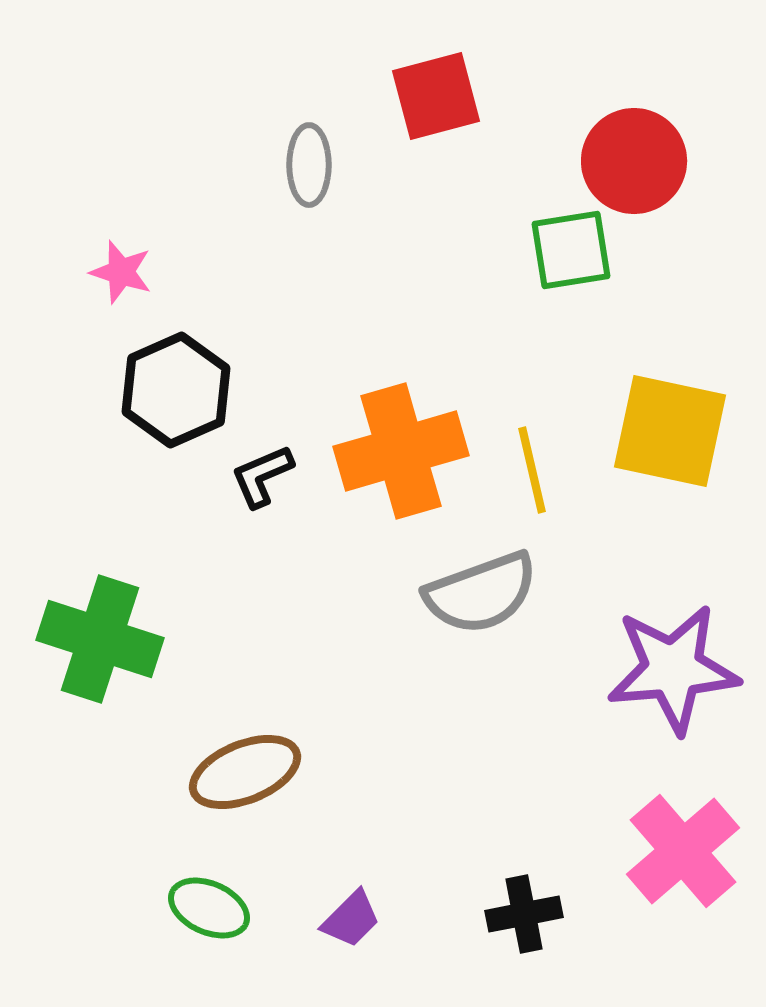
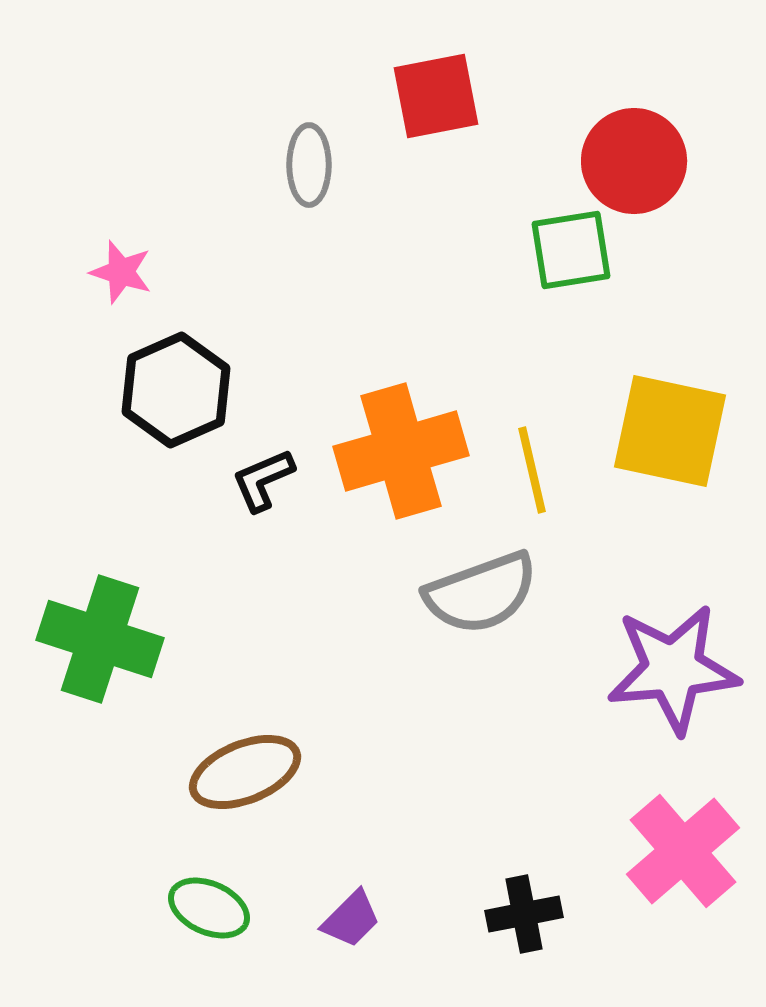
red square: rotated 4 degrees clockwise
black L-shape: moved 1 px right, 4 px down
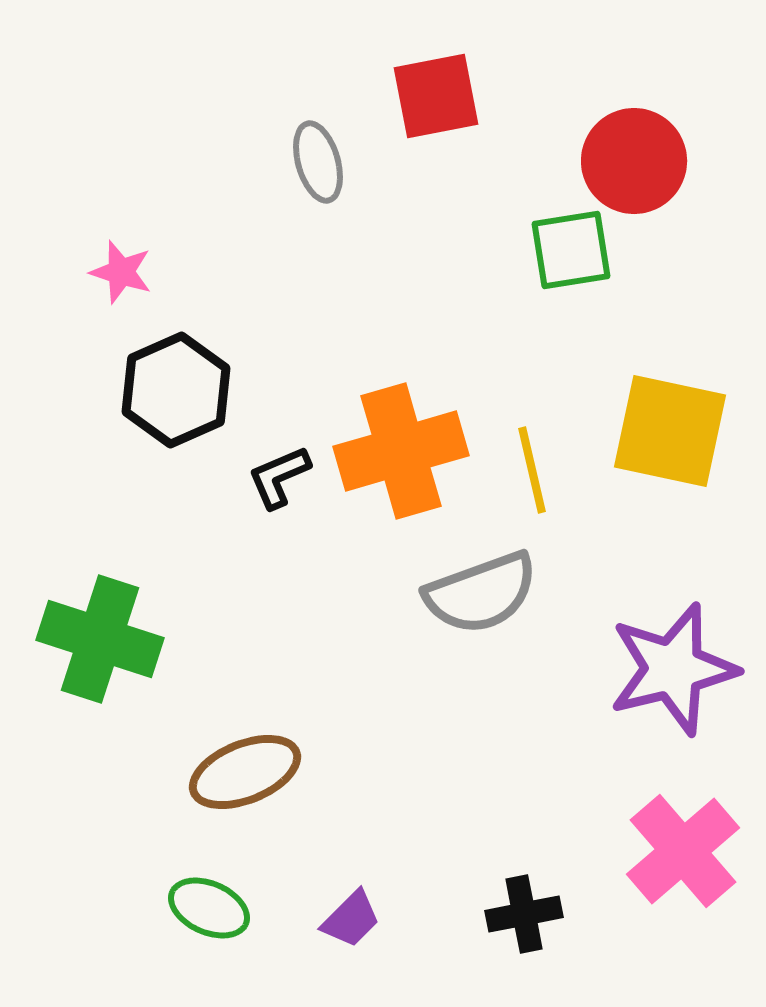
gray ellipse: moved 9 px right, 3 px up; rotated 16 degrees counterclockwise
black L-shape: moved 16 px right, 3 px up
purple star: rotated 9 degrees counterclockwise
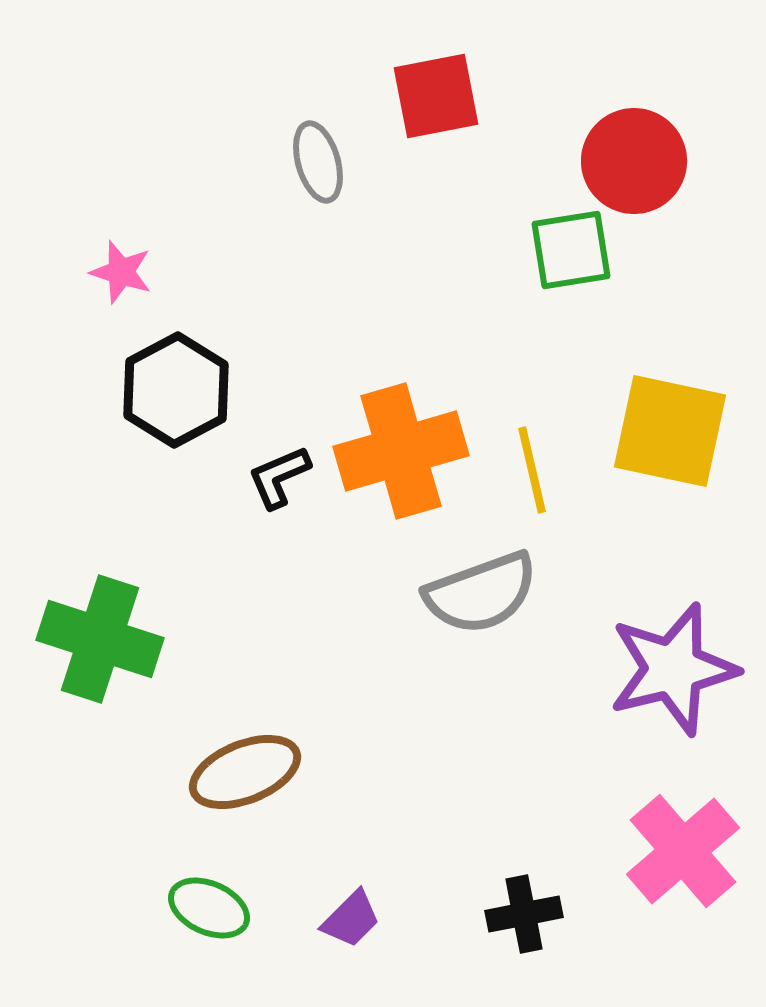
black hexagon: rotated 4 degrees counterclockwise
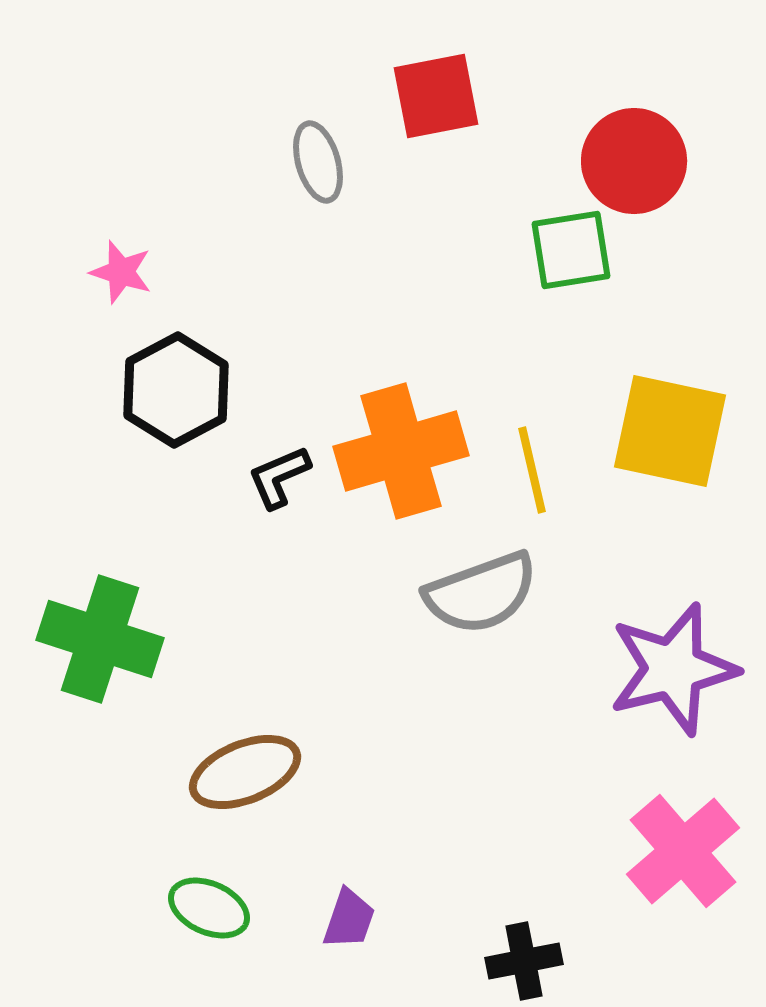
black cross: moved 47 px down
purple trapezoid: moved 2 px left; rotated 26 degrees counterclockwise
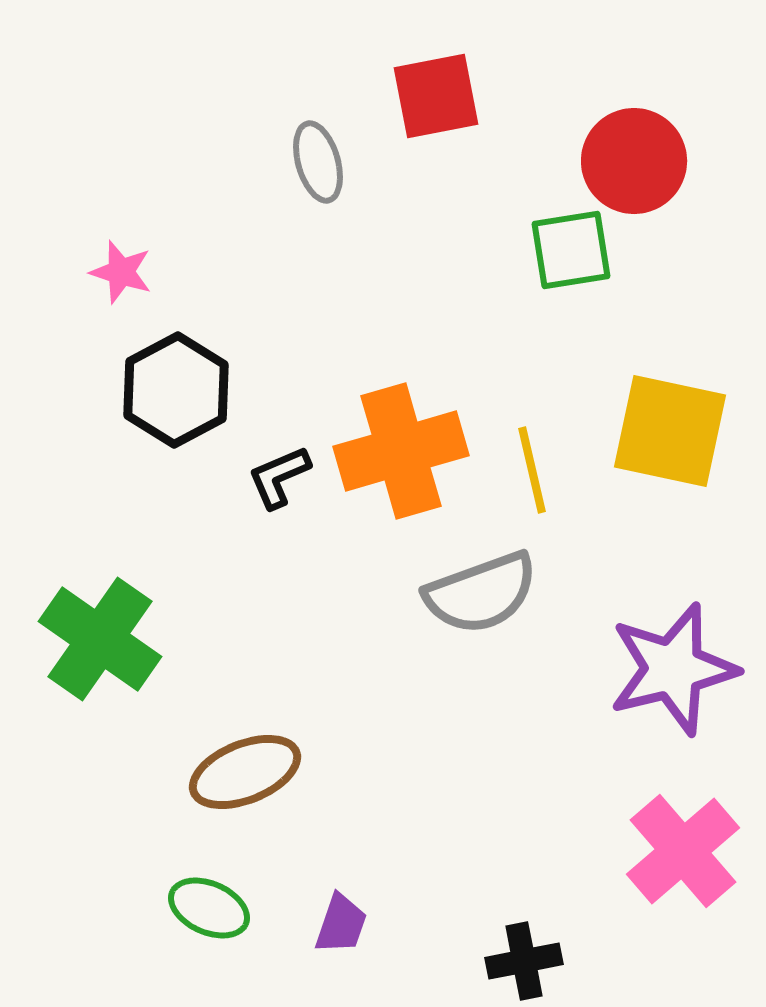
green cross: rotated 17 degrees clockwise
purple trapezoid: moved 8 px left, 5 px down
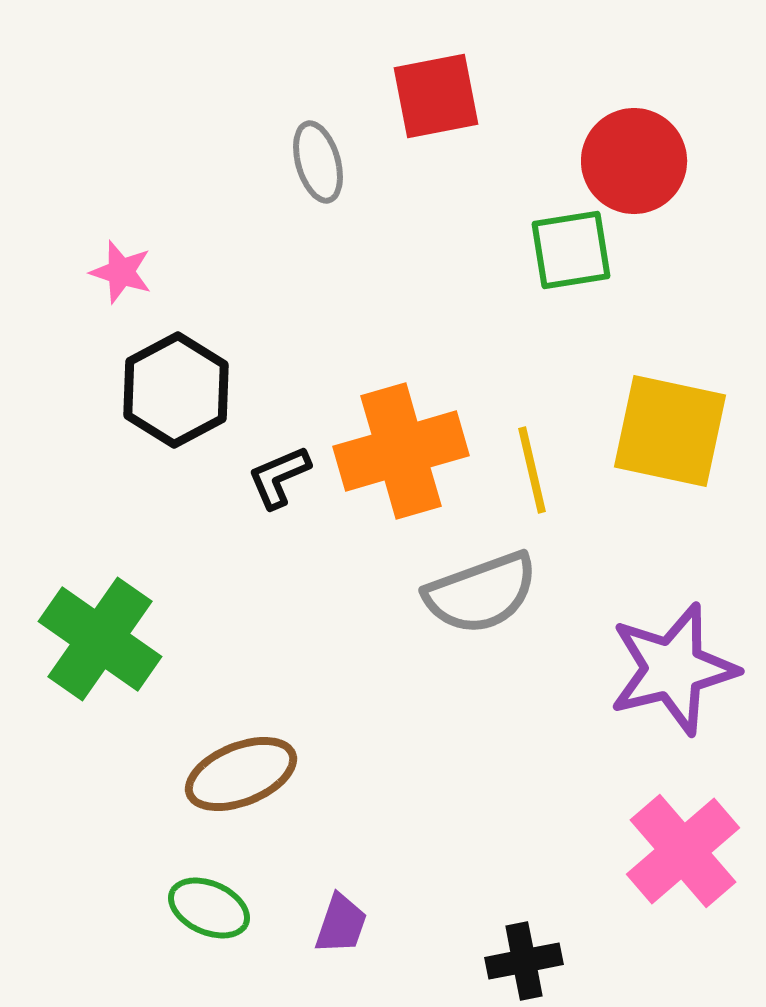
brown ellipse: moved 4 px left, 2 px down
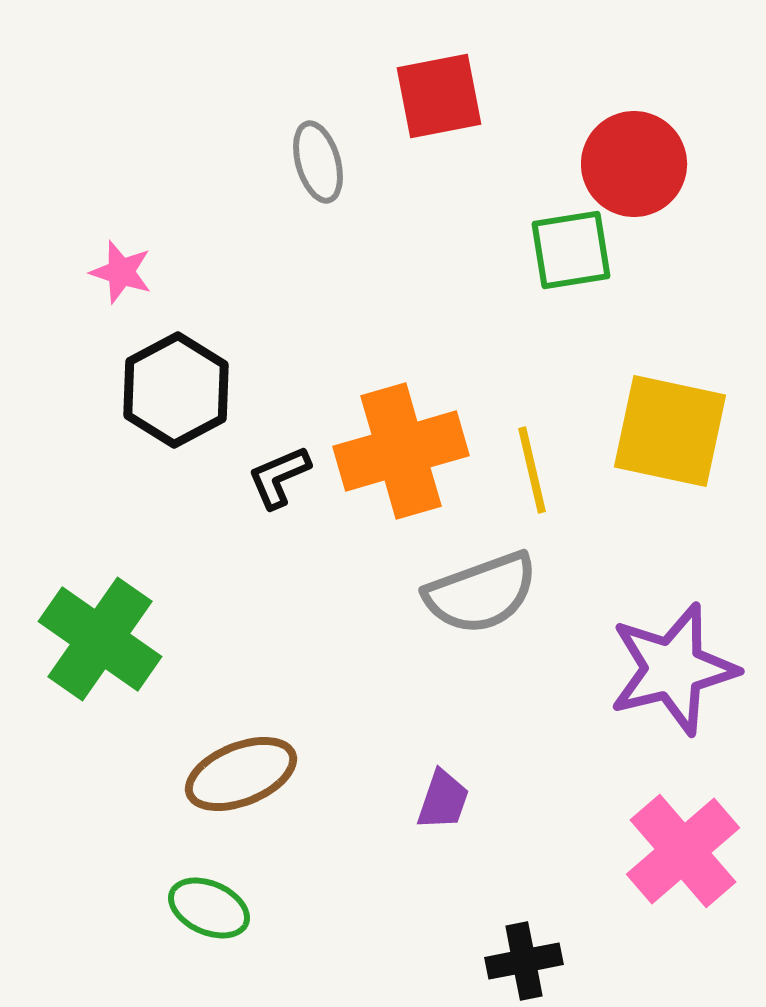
red square: moved 3 px right
red circle: moved 3 px down
purple trapezoid: moved 102 px right, 124 px up
